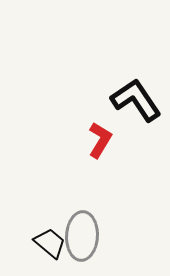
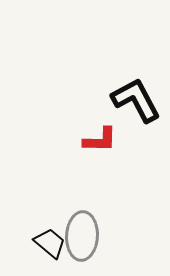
black L-shape: rotated 6 degrees clockwise
red L-shape: rotated 60 degrees clockwise
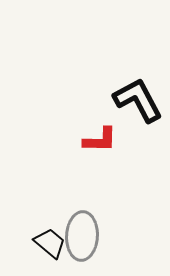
black L-shape: moved 2 px right
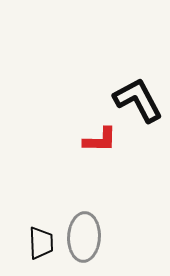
gray ellipse: moved 2 px right, 1 px down
black trapezoid: moved 9 px left; rotated 48 degrees clockwise
